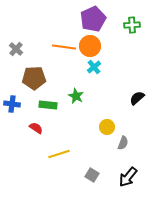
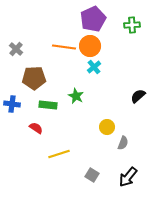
black semicircle: moved 1 px right, 2 px up
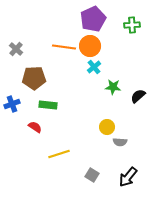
green star: moved 37 px right, 9 px up; rotated 21 degrees counterclockwise
blue cross: rotated 28 degrees counterclockwise
red semicircle: moved 1 px left, 1 px up
gray semicircle: moved 3 px left, 1 px up; rotated 72 degrees clockwise
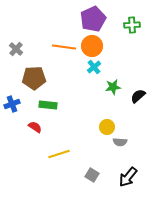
orange circle: moved 2 px right
green star: rotated 14 degrees counterclockwise
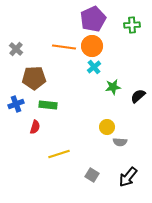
blue cross: moved 4 px right
red semicircle: rotated 72 degrees clockwise
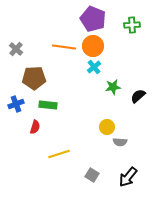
purple pentagon: rotated 25 degrees counterclockwise
orange circle: moved 1 px right
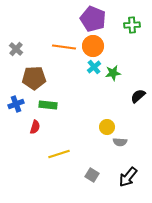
green star: moved 14 px up
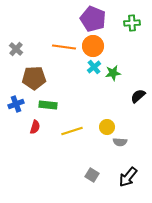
green cross: moved 2 px up
yellow line: moved 13 px right, 23 px up
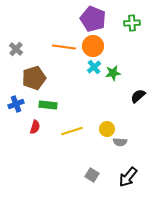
brown pentagon: rotated 15 degrees counterclockwise
yellow circle: moved 2 px down
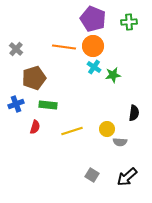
green cross: moved 3 px left, 1 px up
cyan cross: rotated 16 degrees counterclockwise
green star: moved 2 px down
black semicircle: moved 4 px left, 17 px down; rotated 140 degrees clockwise
black arrow: moved 1 px left; rotated 10 degrees clockwise
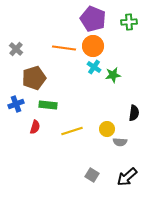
orange line: moved 1 px down
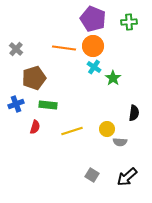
green star: moved 3 px down; rotated 28 degrees counterclockwise
